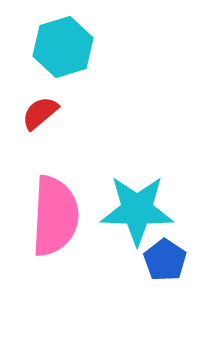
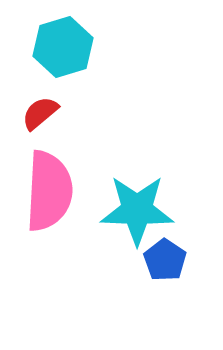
pink semicircle: moved 6 px left, 25 px up
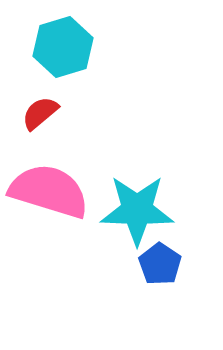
pink semicircle: rotated 76 degrees counterclockwise
blue pentagon: moved 5 px left, 4 px down
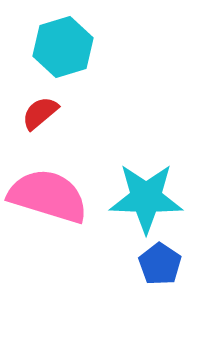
pink semicircle: moved 1 px left, 5 px down
cyan star: moved 9 px right, 12 px up
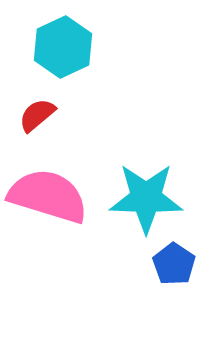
cyan hexagon: rotated 8 degrees counterclockwise
red semicircle: moved 3 px left, 2 px down
blue pentagon: moved 14 px right
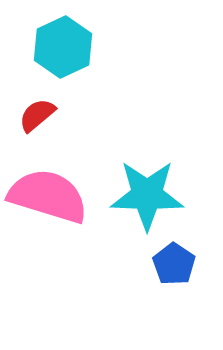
cyan star: moved 1 px right, 3 px up
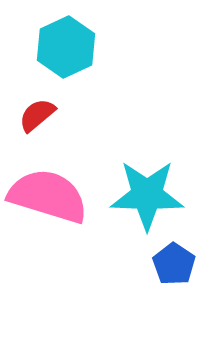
cyan hexagon: moved 3 px right
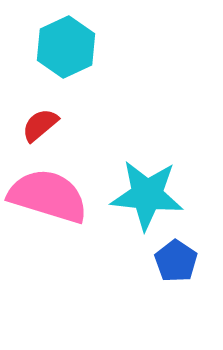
red semicircle: moved 3 px right, 10 px down
cyan star: rotated 4 degrees clockwise
blue pentagon: moved 2 px right, 3 px up
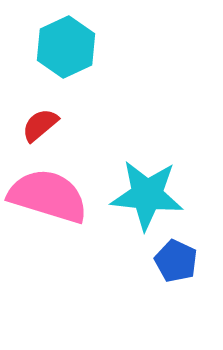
blue pentagon: rotated 9 degrees counterclockwise
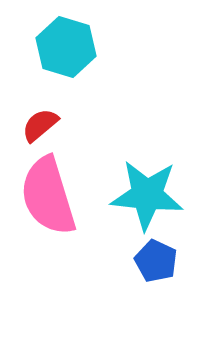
cyan hexagon: rotated 18 degrees counterclockwise
pink semicircle: rotated 124 degrees counterclockwise
blue pentagon: moved 20 px left
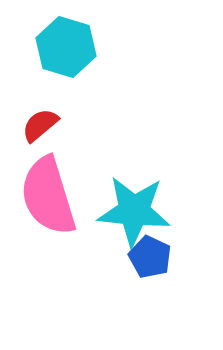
cyan star: moved 13 px left, 16 px down
blue pentagon: moved 6 px left, 4 px up
